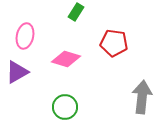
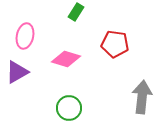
red pentagon: moved 1 px right, 1 px down
green circle: moved 4 px right, 1 px down
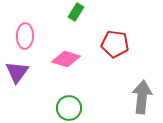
pink ellipse: rotated 10 degrees counterclockwise
purple triangle: rotated 25 degrees counterclockwise
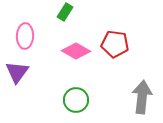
green rectangle: moved 11 px left
pink diamond: moved 10 px right, 8 px up; rotated 12 degrees clockwise
green circle: moved 7 px right, 8 px up
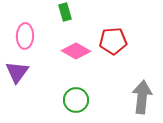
green rectangle: rotated 48 degrees counterclockwise
red pentagon: moved 2 px left, 3 px up; rotated 12 degrees counterclockwise
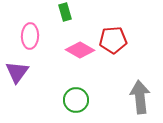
pink ellipse: moved 5 px right
red pentagon: moved 1 px up
pink diamond: moved 4 px right, 1 px up
gray arrow: moved 2 px left; rotated 12 degrees counterclockwise
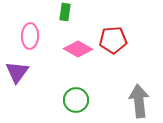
green rectangle: rotated 24 degrees clockwise
pink diamond: moved 2 px left, 1 px up
gray arrow: moved 1 px left, 4 px down
